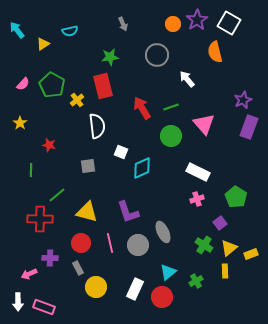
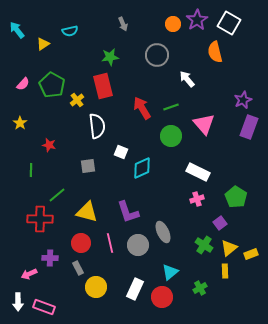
cyan triangle at (168, 272): moved 2 px right
green cross at (196, 281): moved 4 px right, 7 px down
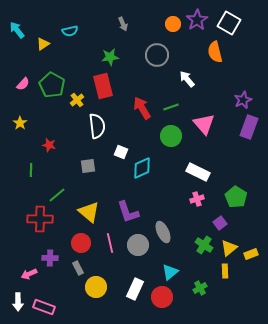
yellow triangle at (87, 212): moved 2 px right; rotated 25 degrees clockwise
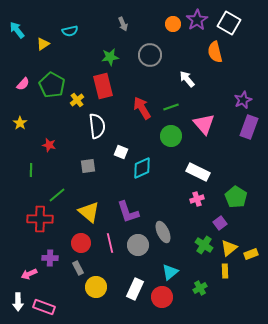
gray circle at (157, 55): moved 7 px left
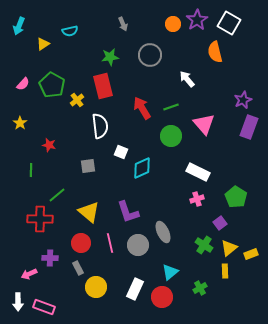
cyan arrow at (17, 30): moved 2 px right, 4 px up; rotated 120 degrees counterclockwise
white semicircle at (97, 126): moved 3 px right
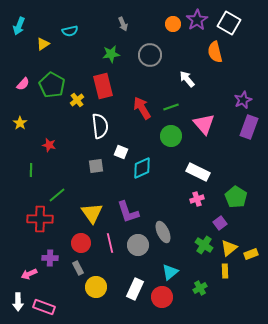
green star at (110, 57): moved 1 px right, 3 px up
gray square at (88, 166): moved 8 px right
yellow triangle at (89, 212): moved 3 px right, 1 px down; rotated 15 degrees clockwise
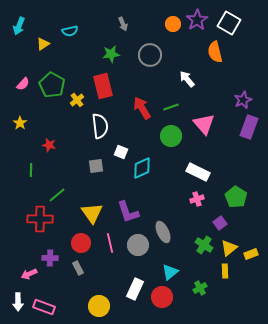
yellow circle at (96, 287): moved 3 px right, 19 px down
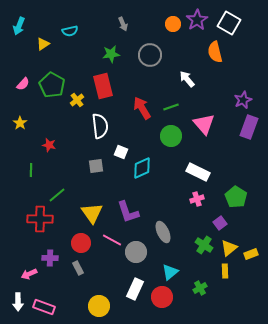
pink line at (110, 243): moved 2 px right, 3 px up; rotated 48 degrees counterclockwise
gray circle at (138, 245): moved 2 px left, 7 px down
